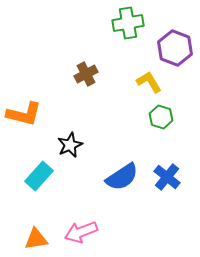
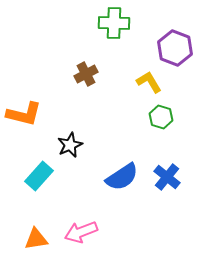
green cross: moved 14 px left; rotated 12 degrees clockwise
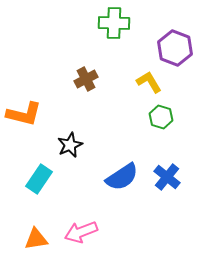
brown cross: moved 5 px down
cyan rectangle: moved 3 px down; rotated 8 degrees counterclockwise
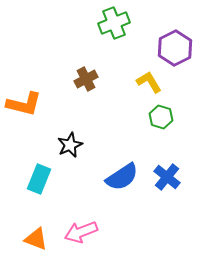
green cross: rotated 24 degrees counterclockwise
purple hexagon: rotated 12 degrees clockwise
orange L-shape: moved 10 px up
cyan rectangle: rotated 12 degrees counterclockwise
orange triangle: rotated 30 degrees clockwise
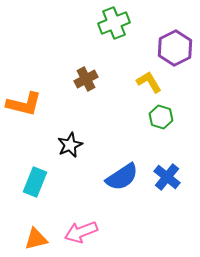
cyan rectangle: moved 4 px left, 3 px down
orange triangle: rotated 35 degrees counterclockwise
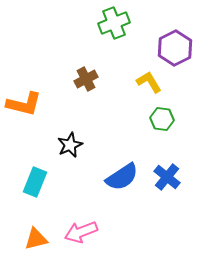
green hexagon: moved 1 px right, 2 px down; rotated 10 degrees counterclockwise
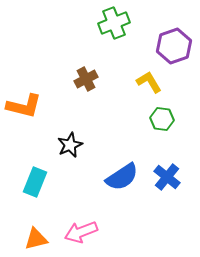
purple hexagon: moved 1 px left, 2 px up; rotated 8 degrees clockwise
orange L-shape: moved 2 px down
